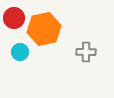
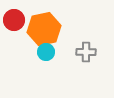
red circle: moved 2 px down
cyan circle: moved 26 px right
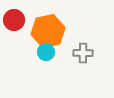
orange hexagon: moved 4 px right, 2 px down
gray cross: moved 3 px left, 1 px down
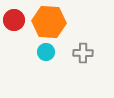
orange hexagon: moved 1 px right, 9 px up; rotated 16 degrees clockwise
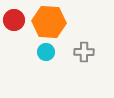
gray cross: moved 1 px right, 1 px up
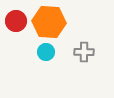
red circle: moved 2 px right, 1 px down
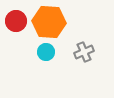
gray cross: rotated 24 degrees counterclockwise
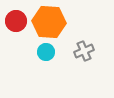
gray cross: moved 1 px up
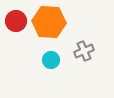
cyan circle: moved 5 px right, 8 px down
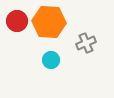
red circle: moved 1 px right
gray cross: moved 2 px right, 8 px up
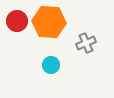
cyan circle: moved 5 px down
